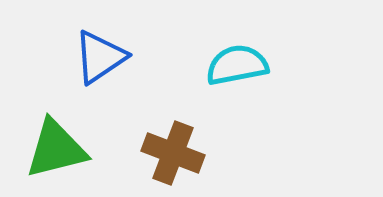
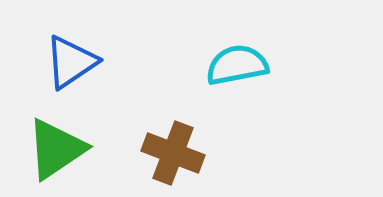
blue triangle: moved 29 px left, 5 px down
green triangle: rotated 20 degrees counterclockwise
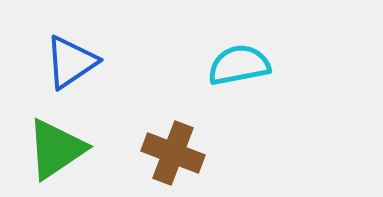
cyan semicircle: moved 2 px right
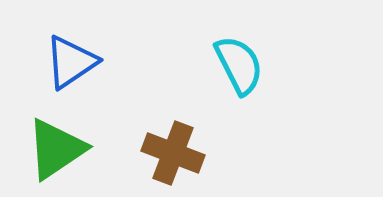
cyan semicircle: rotated 74 degrees clockwise
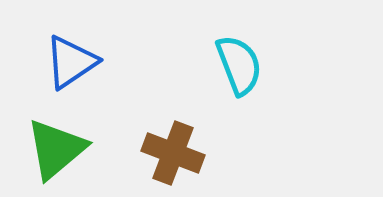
cyan semicircle: rotated 6 degrees clockwise
green triangle: rotated 6 degrees counterclockwise
